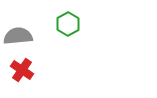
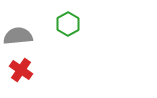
red cross: moved 1 px left
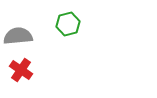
green hexagon: rotated 15 degrees clockwise
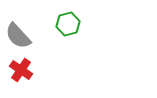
gray semicircle: rotated 128 degrees counterclockwise
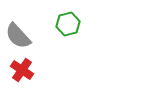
red cross: moved 1 px right
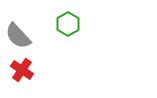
green hexagon: rotated 15 degrees counterclockwise
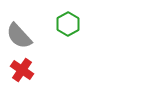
gray semicircle: moved 1 px right
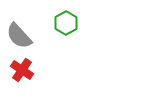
green hexagon: moved 2 px left, 1 px up
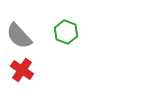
green hexagon: moved 9 px down; rotated 10 degrees counterclockwise
